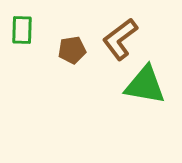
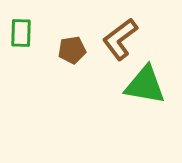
green rectangle: moved 1 px left, 3 px down
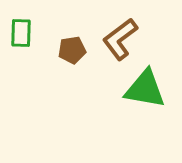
green triangle: moved 4 px down
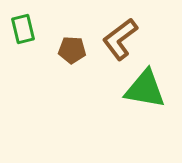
green rectangle: moved 2 px right, 4 px up; rotated 16 degrees counterclockwise
brown pentagon: rotated 12 degrees clockwise
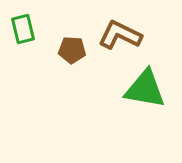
brown L-shape: moved 4 px up; rotated 63 degrees clockwise
